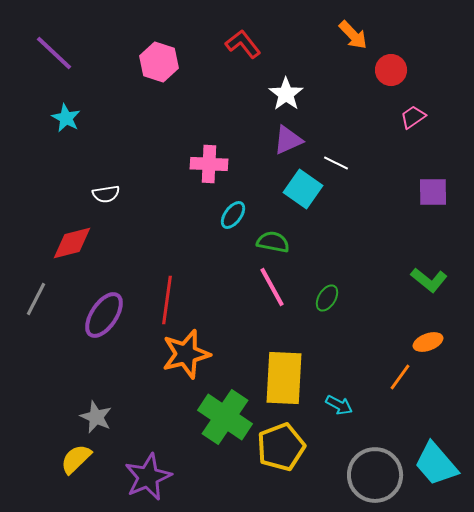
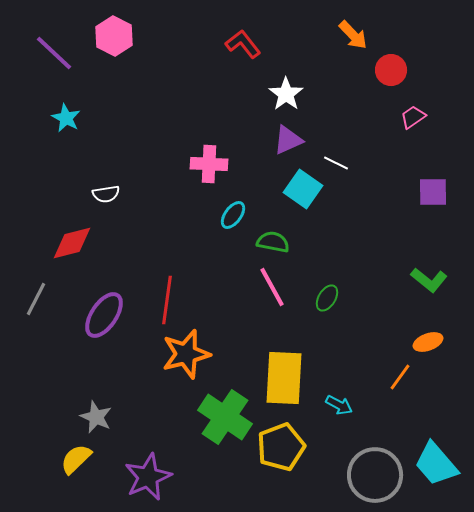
pink hexagon: moved 45 px left, 26 px up; rotated 9 degrees clockwise
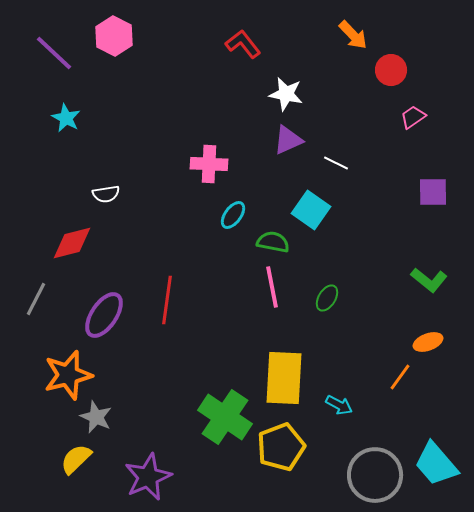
white star: rotated 24 degrees counterclockwise
cyan square: moved 8 px right, 21 px down
pink line: rotated 18 degrees clockwise
orange star: moved 118 px left, 21 px down
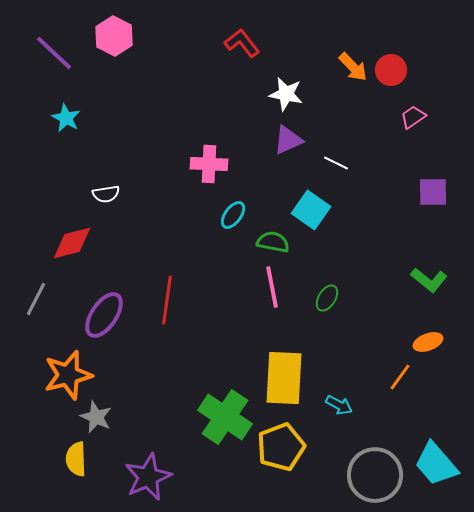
orange arrow: moved 32 px down
red L-shape: moved 1 px left, 1 px up
yellow semicircle: rotated 48 degrees counterclockwise
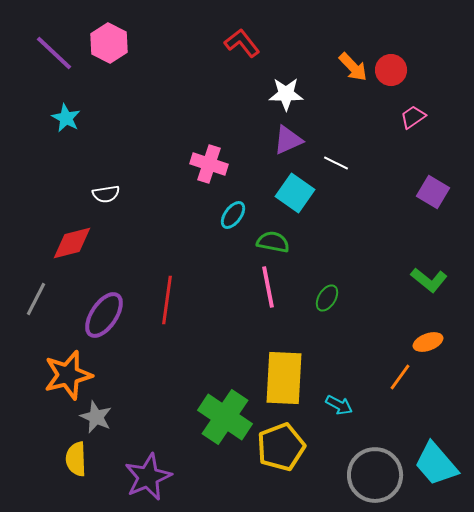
pink hexagon: moved 5 px left, 7 px down
white star: rotated 12 degrees counterclockwise
pink cross: rotated 15 degrees clockwise
purple square: rotated 32 degrees clockwise
cyan square: moved 16 px left, 17 px up
pink line: moved 4 px left
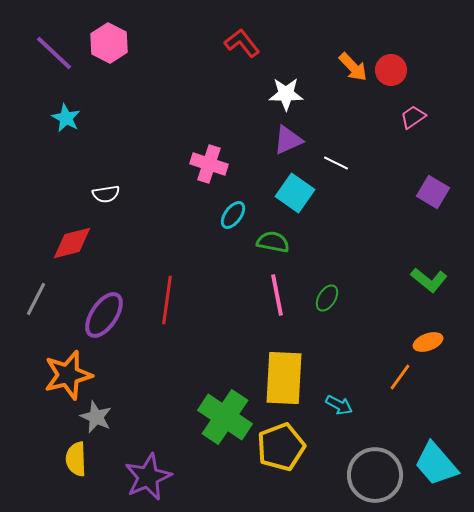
pink line: moved 9 px right, 8 px down
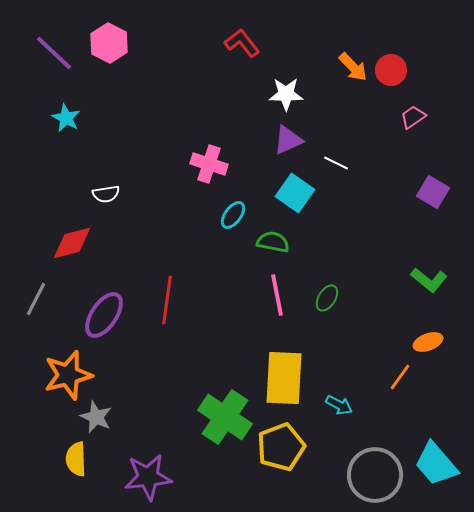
purple star: rotated 18 degrees clockwise
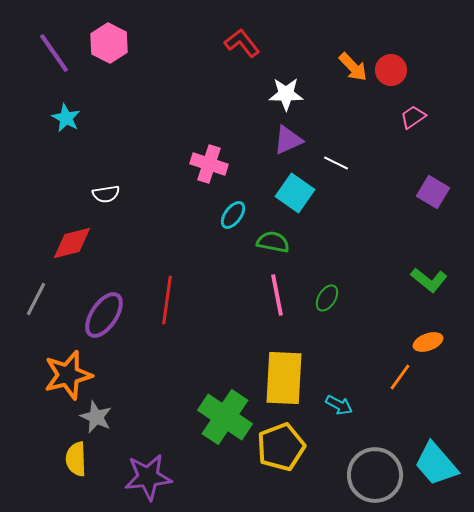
purple line: rotated 12 degrees clockwise
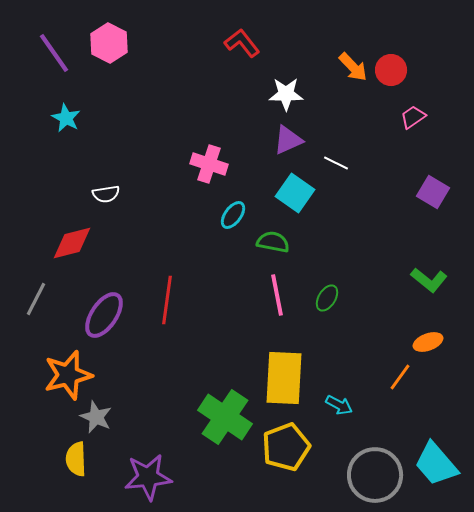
yellow pentagon: moved 5 px right
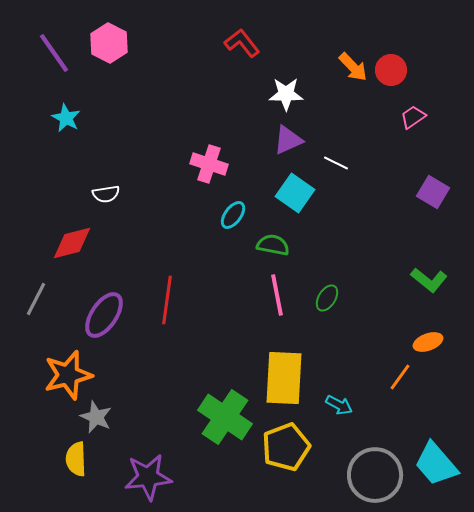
green semicircle: moved 3 px down
